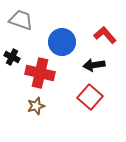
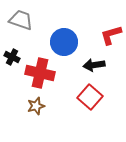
red L-shape: moved 6 px right; rotated 65 degrees counterclockwise
blue circle: moved 2 px right
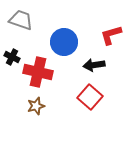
red cross: moved 2 px left, 1 px up
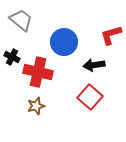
gray trapezoid: rotated 20 degrees clockwise
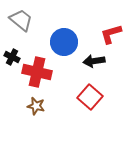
red L-shape: moved 1 px up
black arrow: moved 4 px up
red cross: moved 1 px left
brown star: rotated 30 degrees clockwise
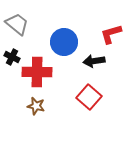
gray trapezoid: moved 4 px left, 4 px down
red cross: rotated 12 degrees counterclockwise
red square: moved 1 px left
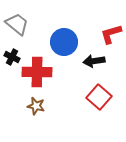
red square: moved 10 px right
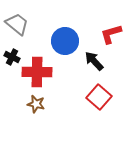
blue circle: moved 1 px right, 1 px up
black arrow: rotated 55 degrees clockwise
brown star: moved 2 px up
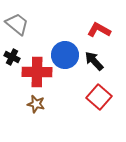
red L-shape: moved 12 px left, 4 px up; rotated 45 degrees clockwise
blue circle: moved 14 px down
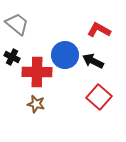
black arrow: moved 1 px left; rotated 20 degrees counterclockwise
